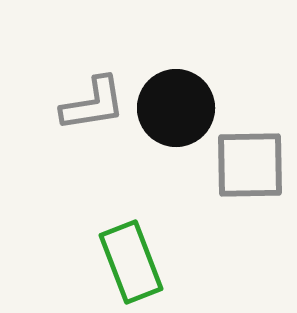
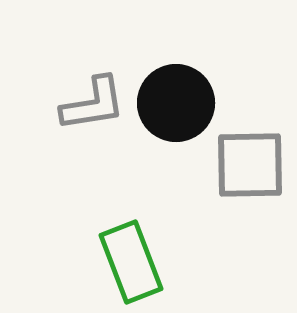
black circle: moved 5 px up
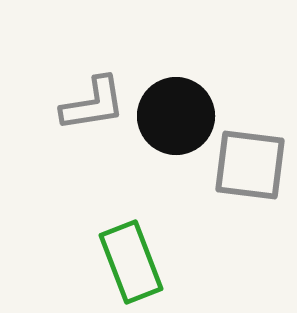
black circle: moved 13 px down
gray square: rotated 8 degrees clockwise
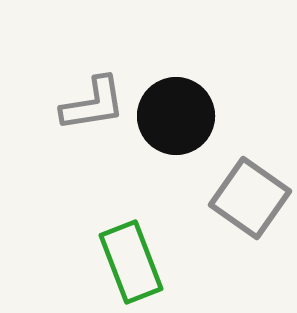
gray square: moved 33 px down; rotated 28 degrees clockwise
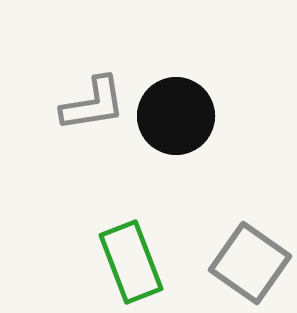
gray square: moved 65 px down
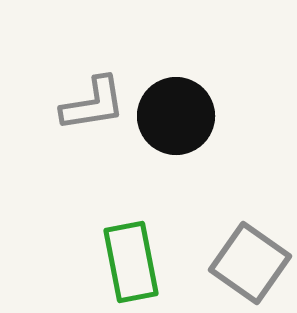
green rectangle: rotated 10 degrees clockwise
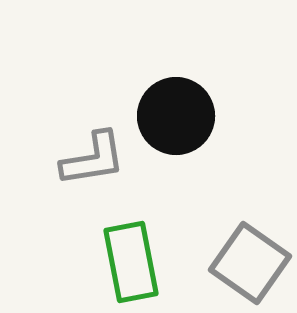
gray L-shape: moved 55 px down
